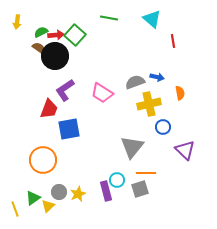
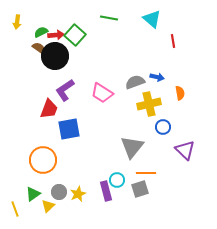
green triangle: moved 4 px up
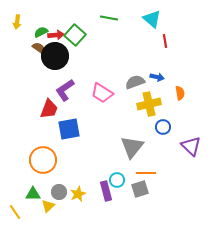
red line: moved 8 px left
purple triangle: moved 6 px right, 4 px up
green triangle: rotated 35 degrees clockwise
yellow line: moved 3 px down; rotated 14 degrees counterclockwise
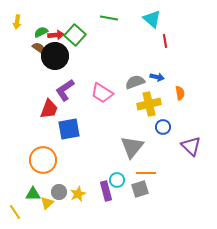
yellow triangle: moved 1 px left, 3 px up
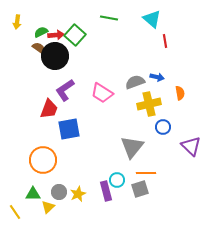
yellow triangle: moved 1 px right, 4 px down
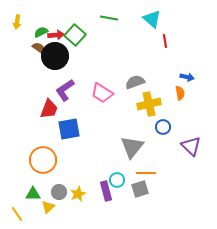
blue arrow: moved 30 px right
yellow line: moved 2 px right, 2 px down
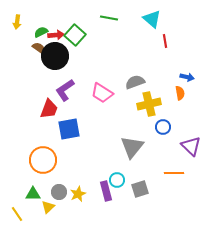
orange line: moved 28 px right
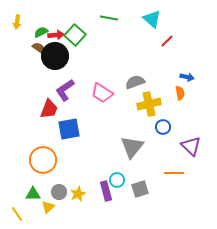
red line: moved 2 px right; rotated 56 degrees clockwise
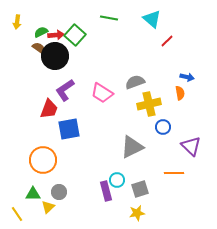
gray triangle: rotated 25 degrees clockwise
yellow star: moved 59 px right, 19 px down; rotated 14 degrees clockwise
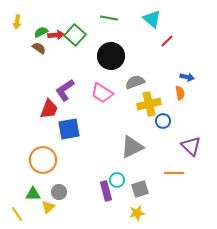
black circle: moved 56 px right
blue circle: moved 6 px up
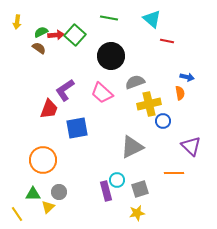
red line: rotated 56 degrees clockwise
pink trapezoid: rotated 10 degrees clockwise
blue square: moved 8 px right, 1 px up
